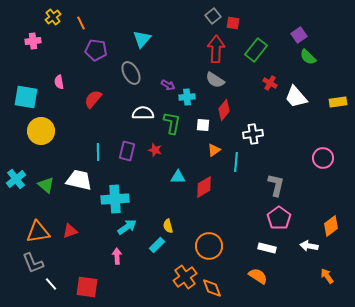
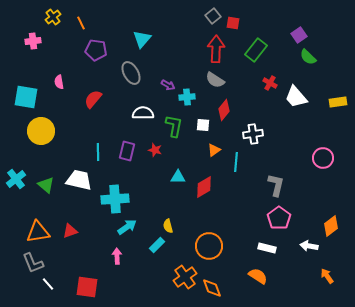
green L-shape at (172, 123): moved 2 px right, 3 px down
white line at (51, 284): moved 3 px left
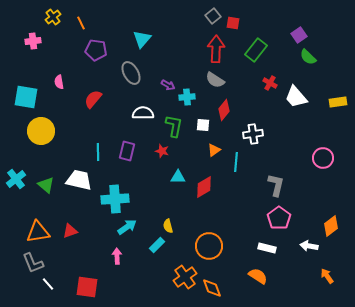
red star at (155, 150): moved 7 px right, 1 px down
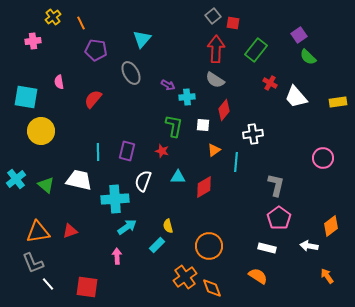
white semicircle at (143, 113): moved 68 px down; rotated 70 degrees counterclockwise
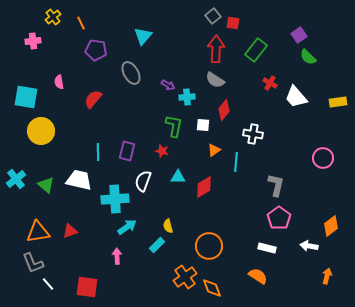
cyan triangle at (142, 39): moved 1 px right, 3 px up
white cross at (253, 134): rotated 18 degrees clockwise
orange arrow at (327, 276): rotated 49 degrees clockwise
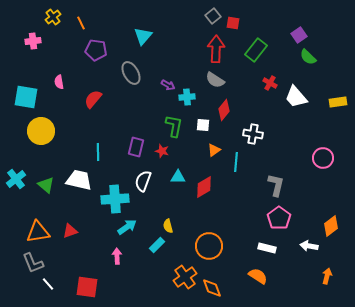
purple rectangle at (127, 151): moved 9 px right, 4 px up
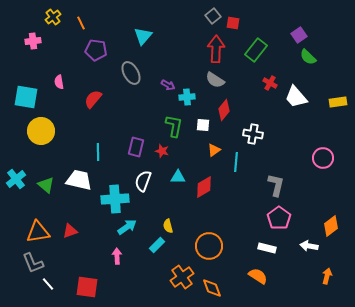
orange cross at (185, 277): moved 3 px left
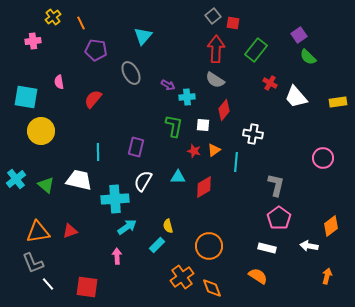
red star at (162, 151): moved 32 px right
white semicircle at (143, 181): rotated 10 degrees clockwise
